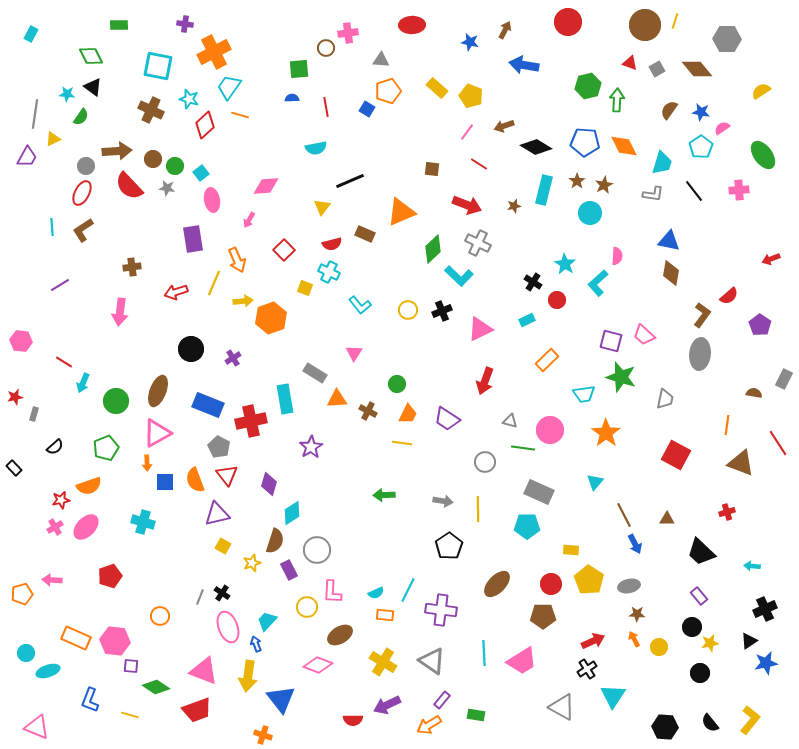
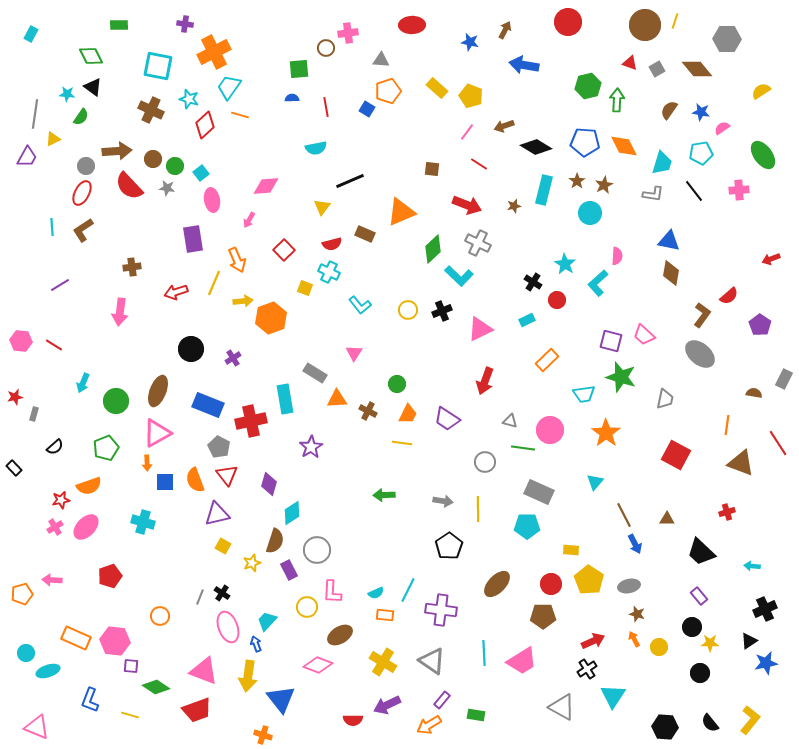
cyan pentagon at (701, 147): moved 6 px down; rotated 25 degrees clockwise
gray ellipse at (700, 354): rotated 56 degrees counterclockwise
red line at (64, 362): moved 10 px left, 17 px up
brown star at (637, 614): rotated 14 degrees clockwise
yellow star at (710, 643): rotated 12 degrees clockwise
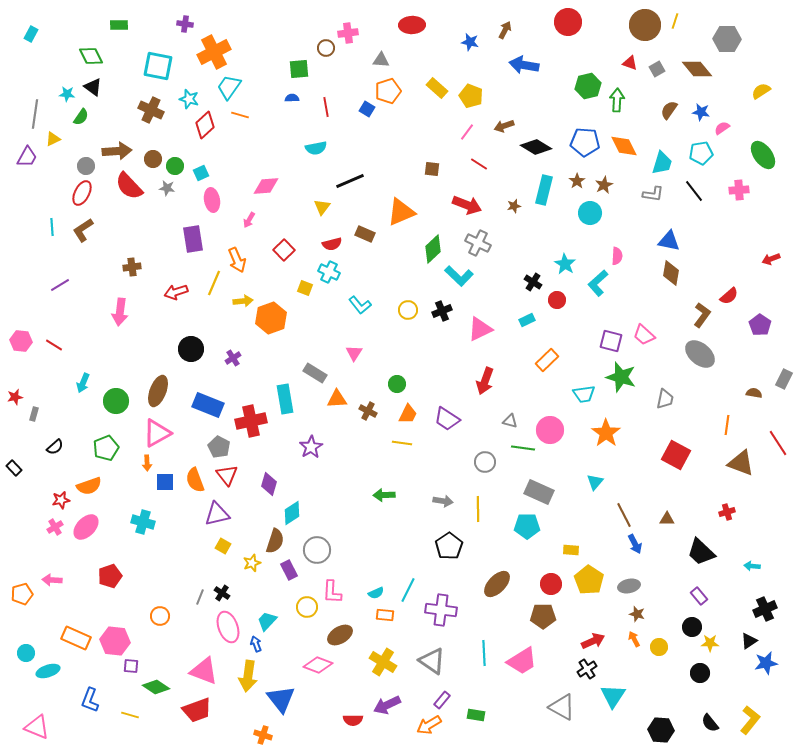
cyan square at (201, 173): rotated 14 degrees clockwise
black hexagon at (665, 727): moved 4 px left, 3 px down
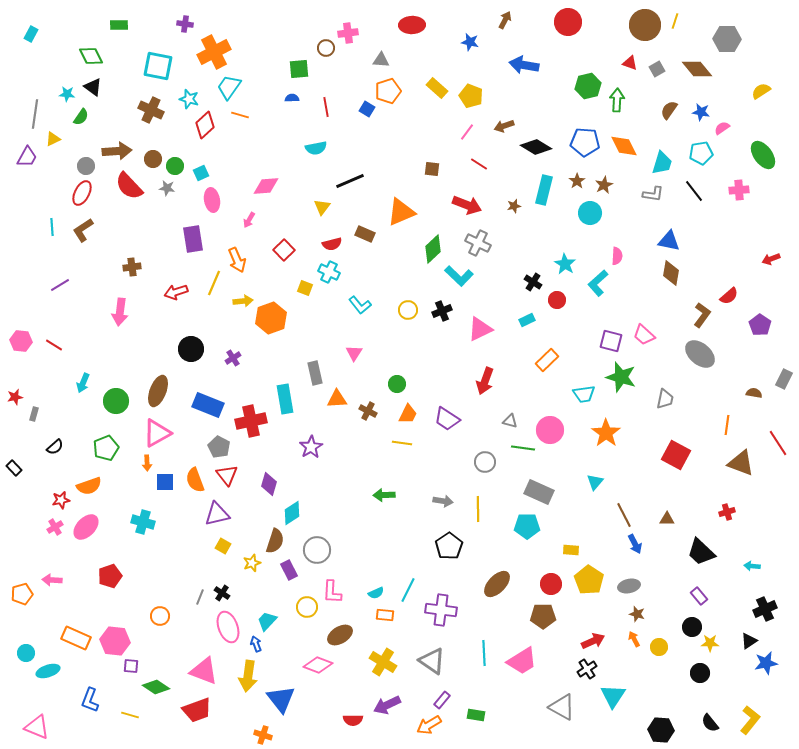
brown arrow at (505, 30): moved 10 px up
gray rectangle at (315, 373): rotated 45 degrees clockwise
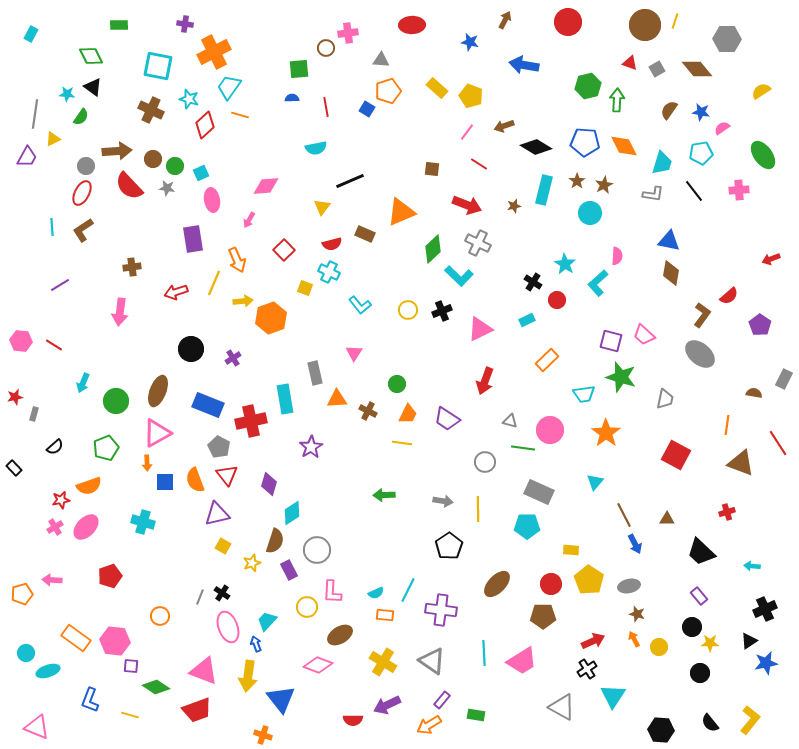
orange rectangle at (76, 638): rotated 12 degrees clockwise
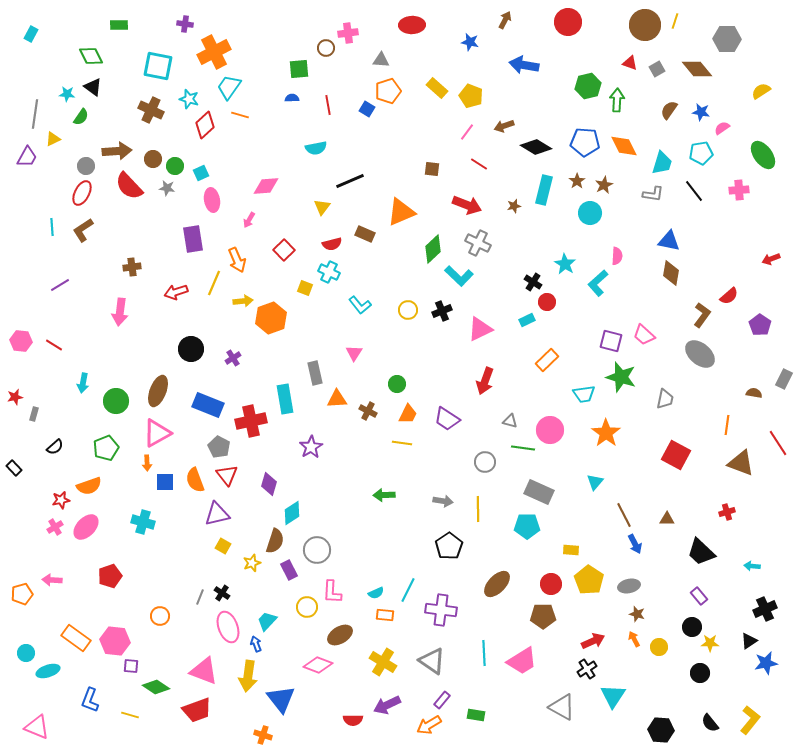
red line at (326, 107): moved 2 px right, 2 px up
red circle at (557, 300): moved 10 px left, 2 px down
cyan arrow at (83, 383): rotated 12 degrees counterclockwise
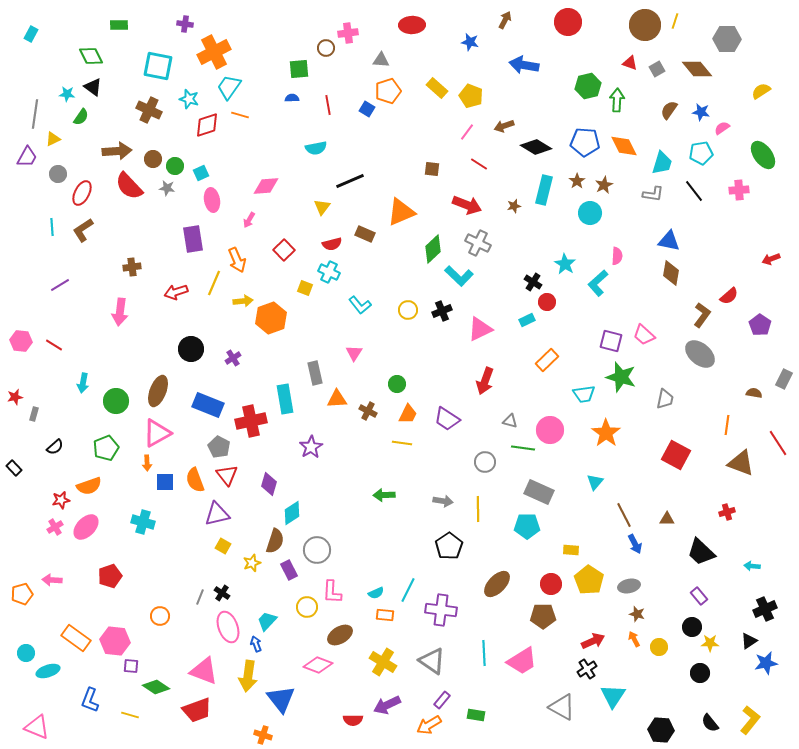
brown cross at (151, 110): moved 2 px left
red diamond at (205, 125): moved 2 px right; rotated 24 degrees clockwise
gray circle at (86, 166): moved 28 px left, 8 px down
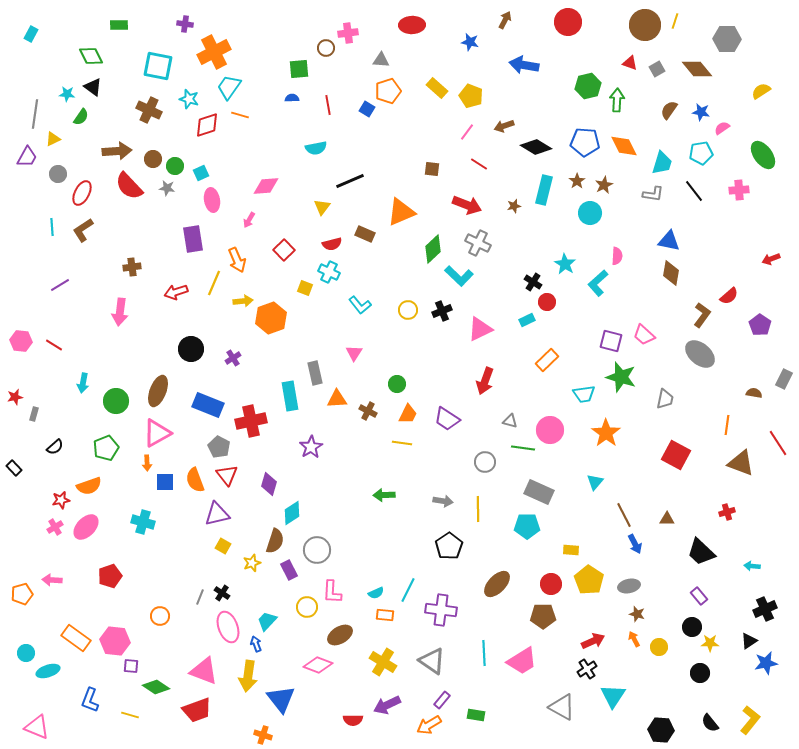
cyan rectangle at (285, 399): moved 5 px right, 3 px up
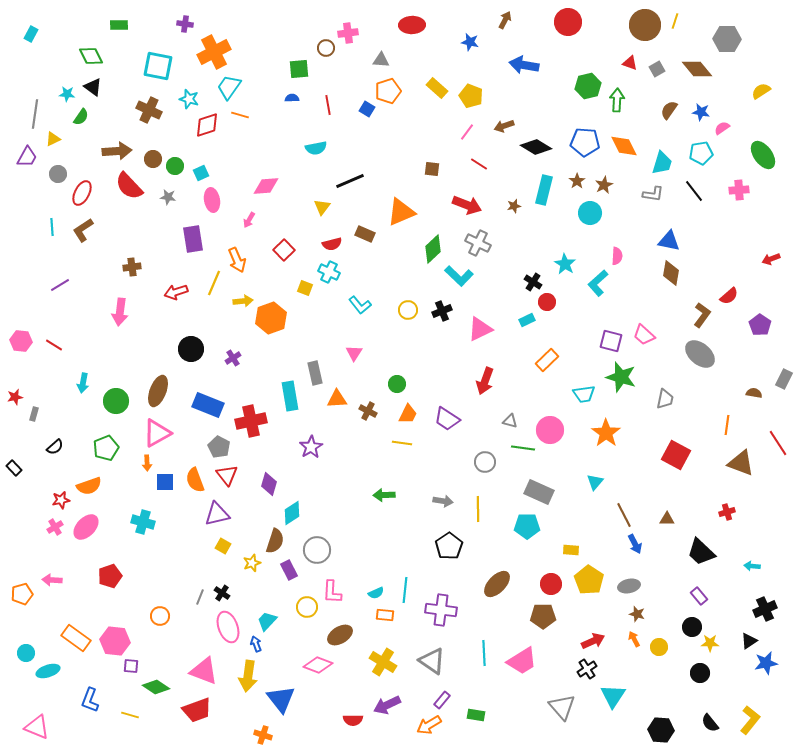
gray star at (167, 188): moved 1 px right, 9 px down
cyan line at (408, 590): moved 3 px left; rotated 20 degrees counterclockwise
gray triangle at (562, 707): rotated 20 degrees clockwise
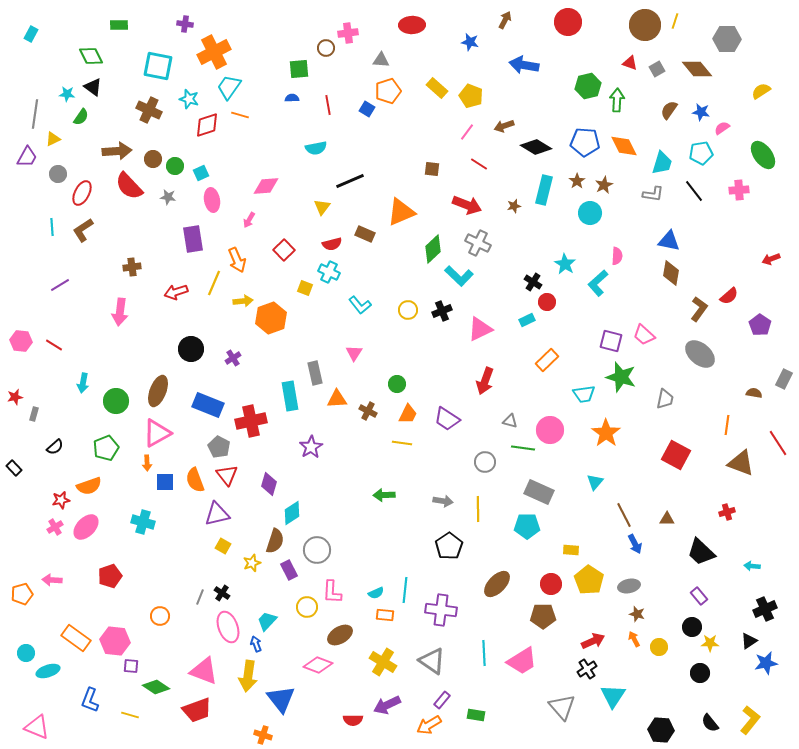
brown L-shape at (702, 315): moved 3 px left, 6 px up
